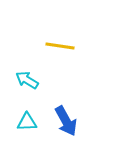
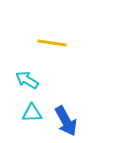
yellow line: moved 8 px left, 3 px up
cyan triangle: moved 5 px right, 9 px up
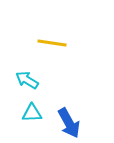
blue arrow: moved 3 px right, 2 px down
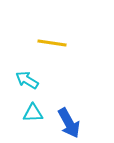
cyan triangle: moved 1 px right
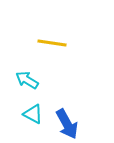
cyan triangle: moved 1 px down; rotated 30 degrees clockwise
blue arrow: moved 2 px left, 1 px down
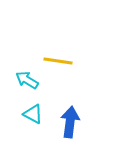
yellow line: moved 6 px right, 18 px down
blue arrow: moved 3 px right, 2 px up; rotated 144 degrees counterclockwise
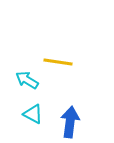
yellow line: moved 1 px down
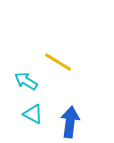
yellow line: rotated 24 degrees clockwise
cyan arrow: moved 1 px left, 1 px down
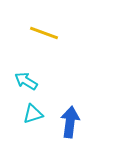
yellow line: moved 14 px left, 29 px up; rotated 12 degrees counterclockwise
cyan triangle: rotated 45 degrees counterclockwise
